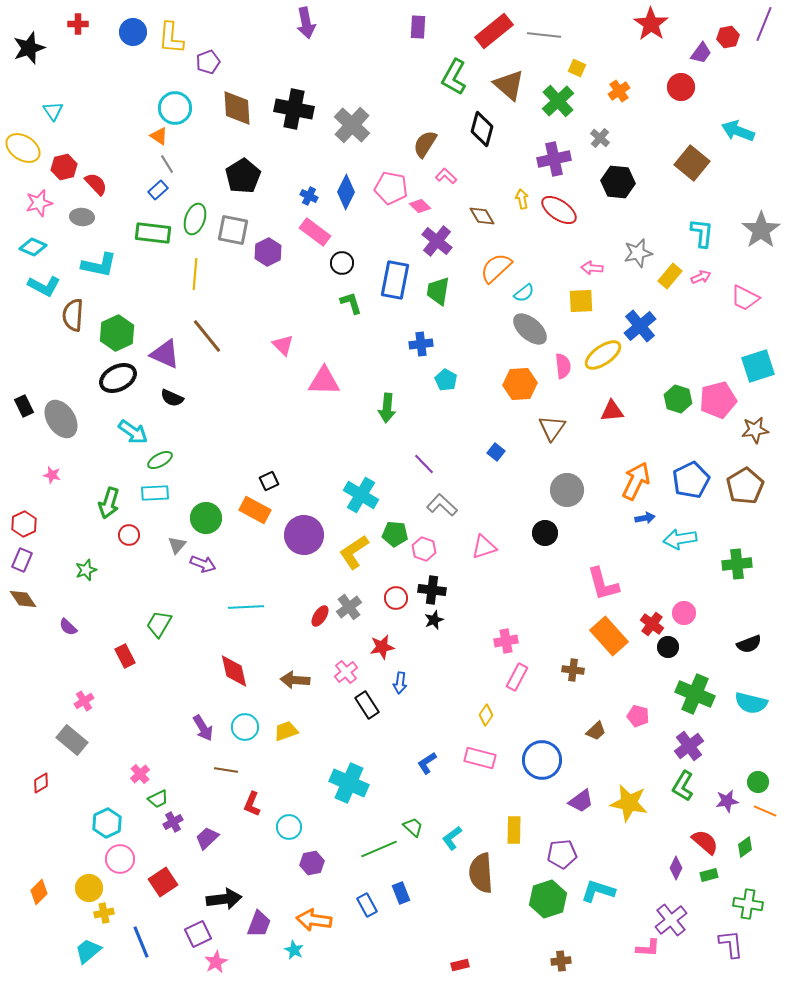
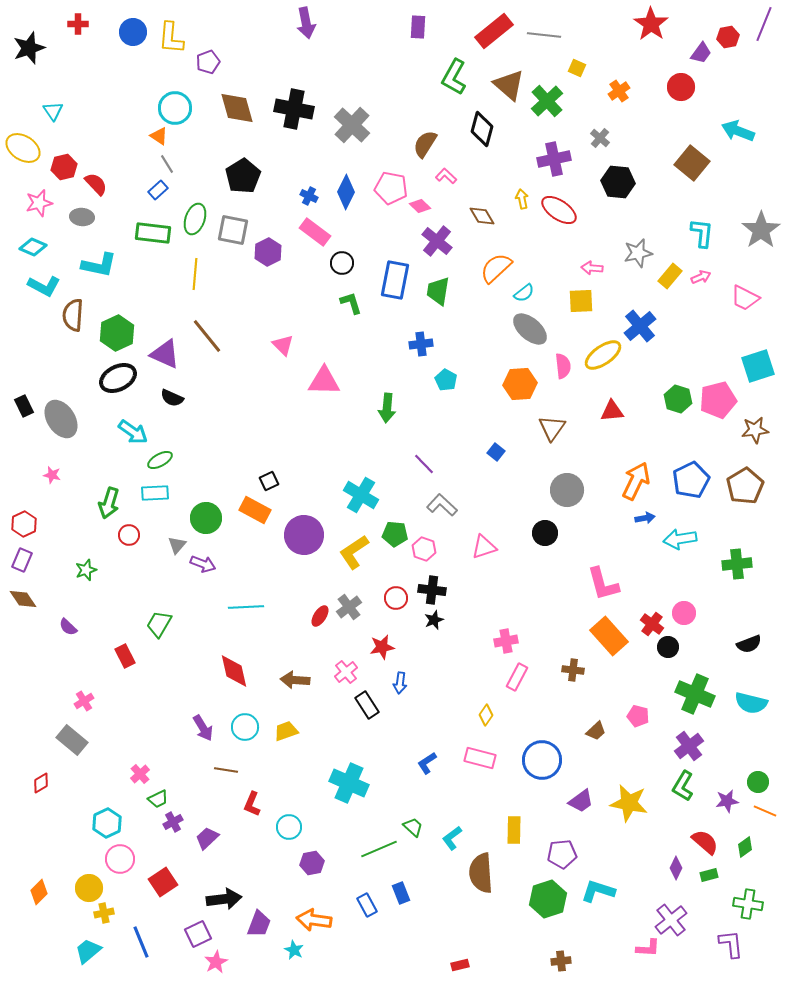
green cross at (558, 101): moved 11 px left
brown diamond at (237, 108): rotated 12 degrees counterclockwise
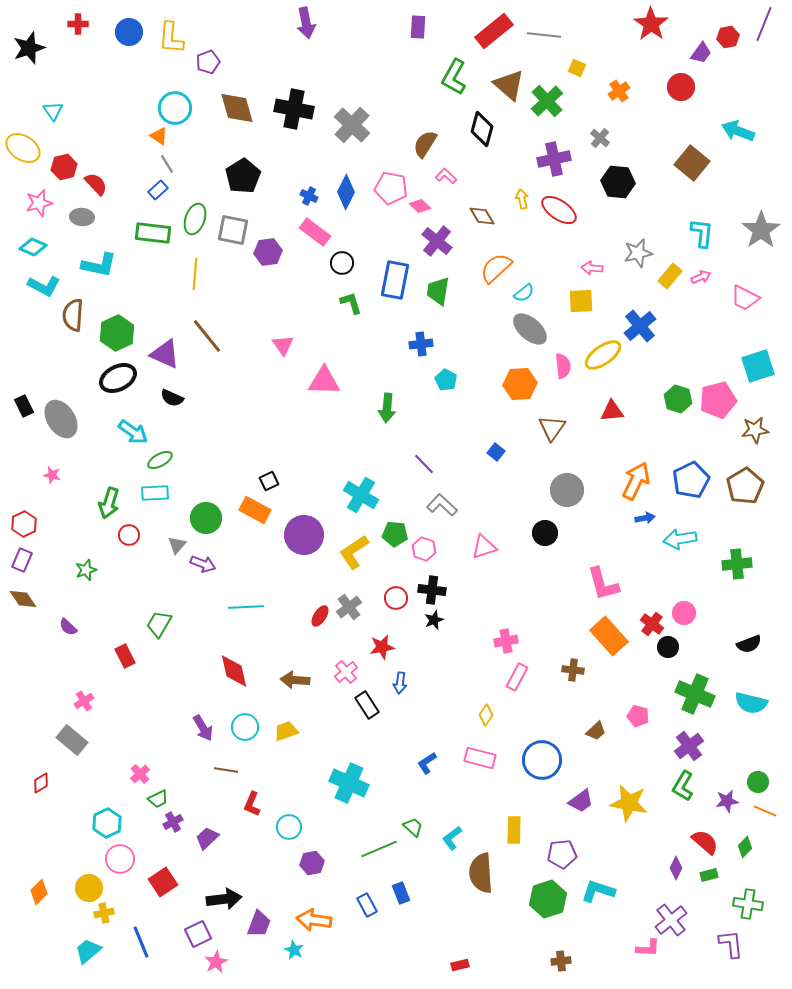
blue circle at (133, 32): moved 4 px left
purple hexagon at (268, 252): rotated 20 degrees clockwise
pink triangle at (283, 345): rotated 10 degrees clockwise
green diamond at (745, 847): rotated 10 degrees counterclockwise
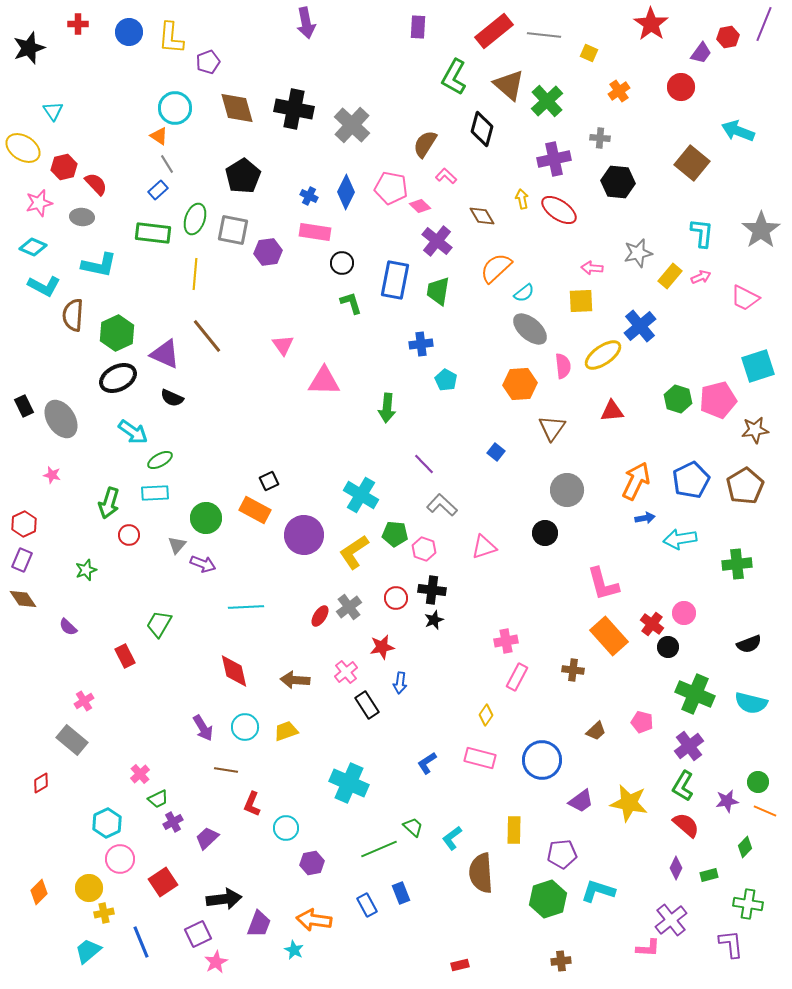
yellow square at (577, 68): moved 12 px right, 15 px up
gray cross at (600, 138): rotated 36 degrees counterclockwise
pink rectangle at (315, 232): rotated 28 degrees counterclockwise
pink pentagon at (638, 716): moved 4 px right, 6 px down
cyan circle at (289, 827): moved 3 px left, 1 px down
red semicircle at (705, 842): moved 19 px left, 17 px up
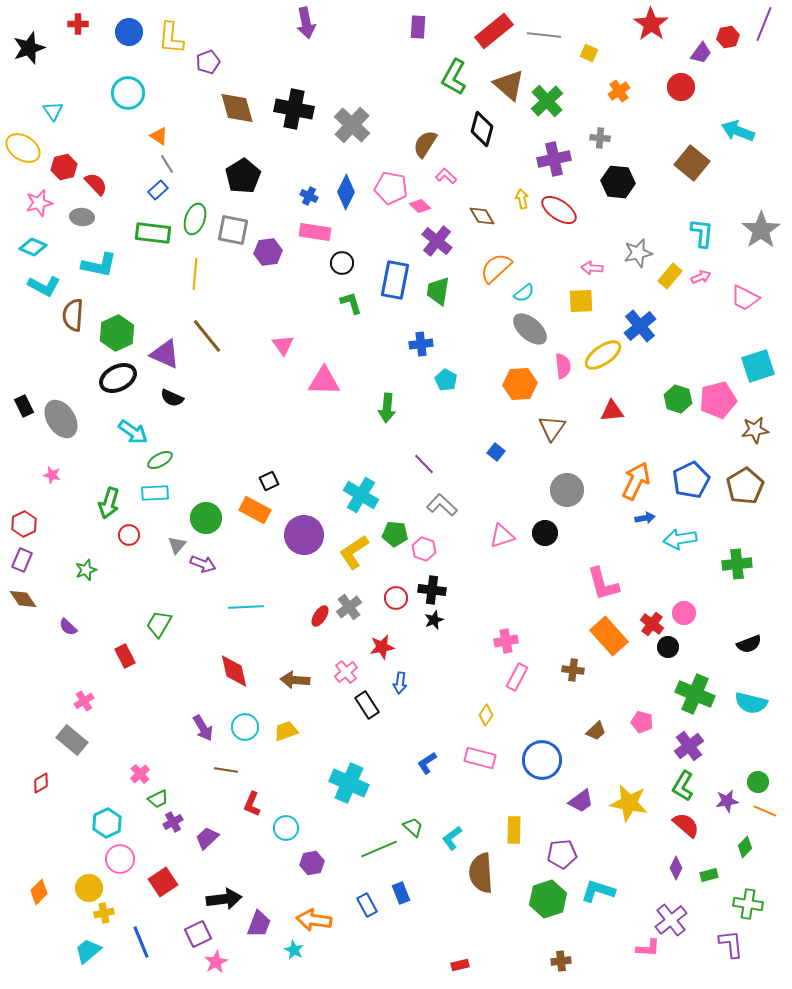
cyan circle at (175, 108): moved 47 px left, 15 px up
pink triangle at (484, 547): moved 18 px right, 11 px up
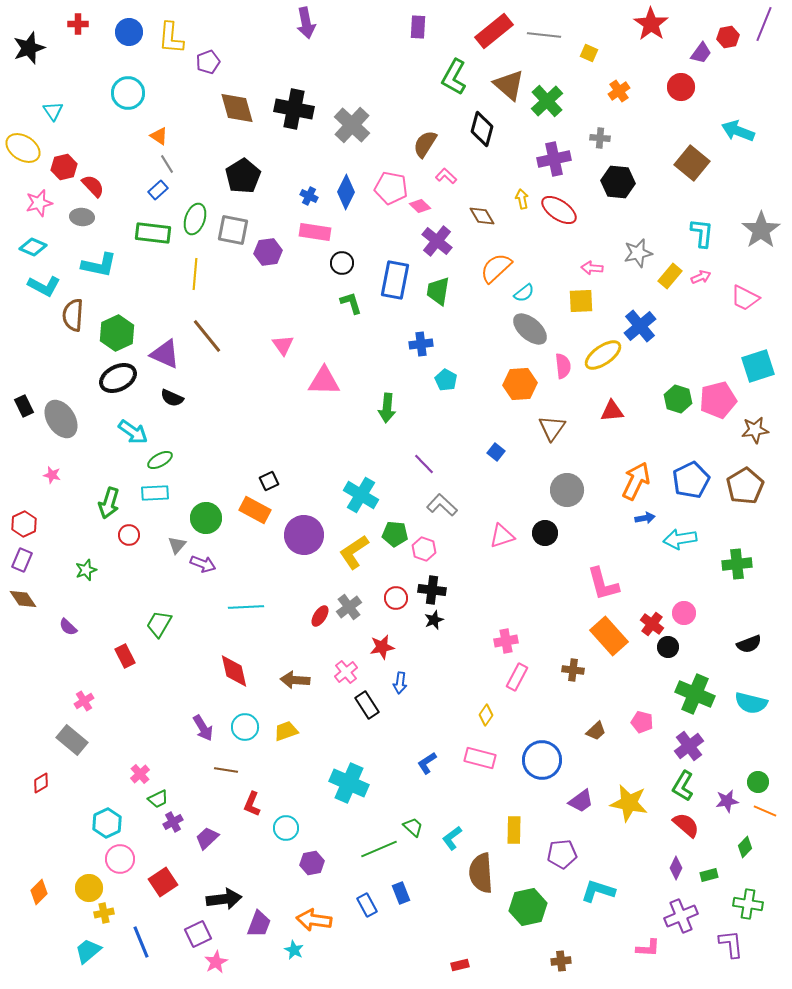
red semicircle at (96, 184): moved 3 px left, 2 px down
green hexagon at (548, 899): moved 20 px left, 8 px down; rotated 6 degrees clockwise
purple cross at (671, 920): moved 10 px right, 4 px up; rotated 16 degrees clockwise
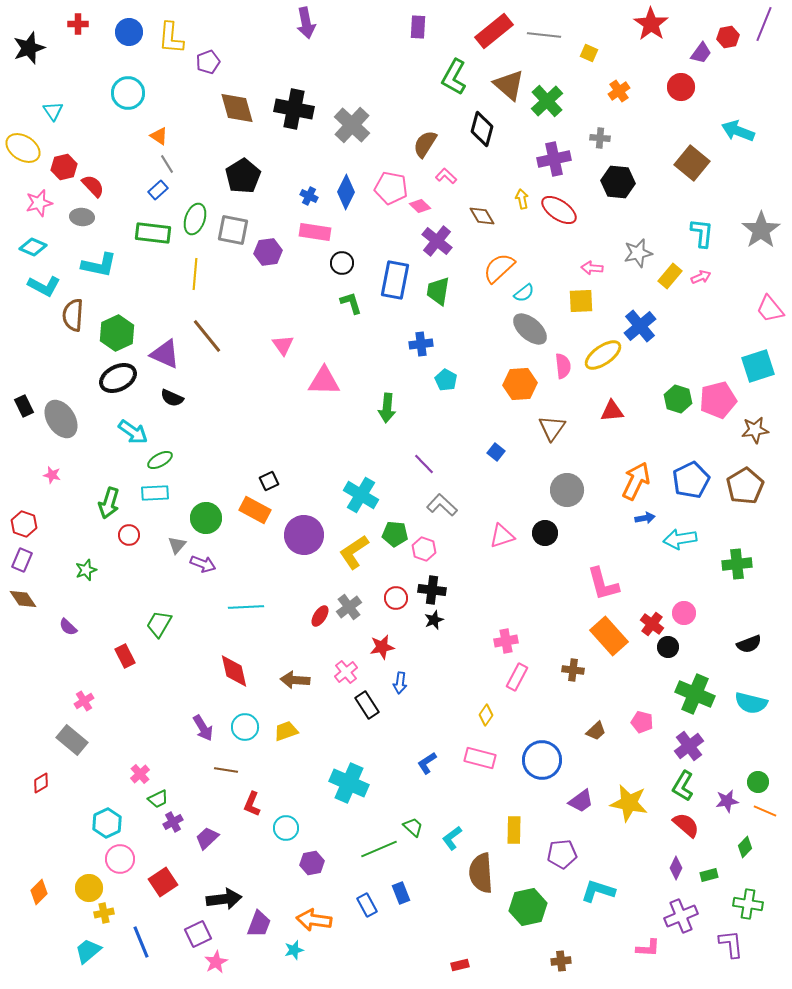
orange semicircle at (496, 268): moved 3 px right
pink trapezoid at (745, 298): moved 25 px right, 11 px down; rotated 24 degrees clockwise
red hexagon at (24, 524): rotated 15 degrees counterclockwise
cyan star at (294, 950): rotated 30 degrees clockwise
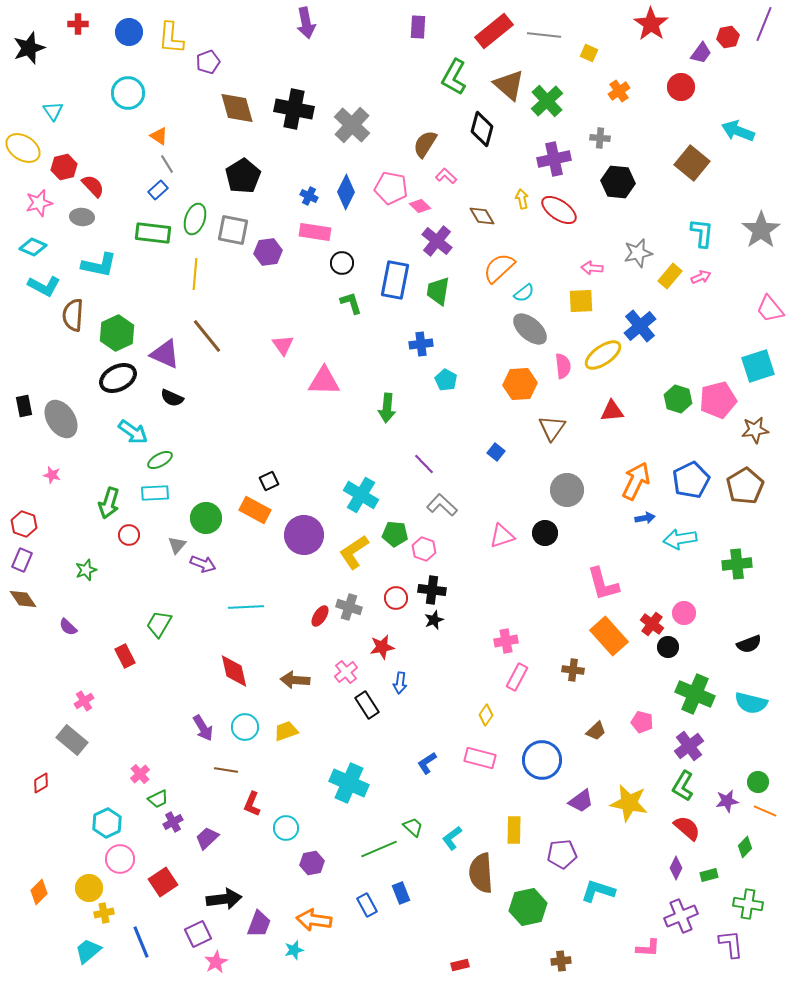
black rectangle at (24, 406): rotated 15 degrees clockwise
gray cross at (349, 607): rotated 35 degrees counterclockwise
red semicircle at (686, 825): moved 1 px right, 3 px down
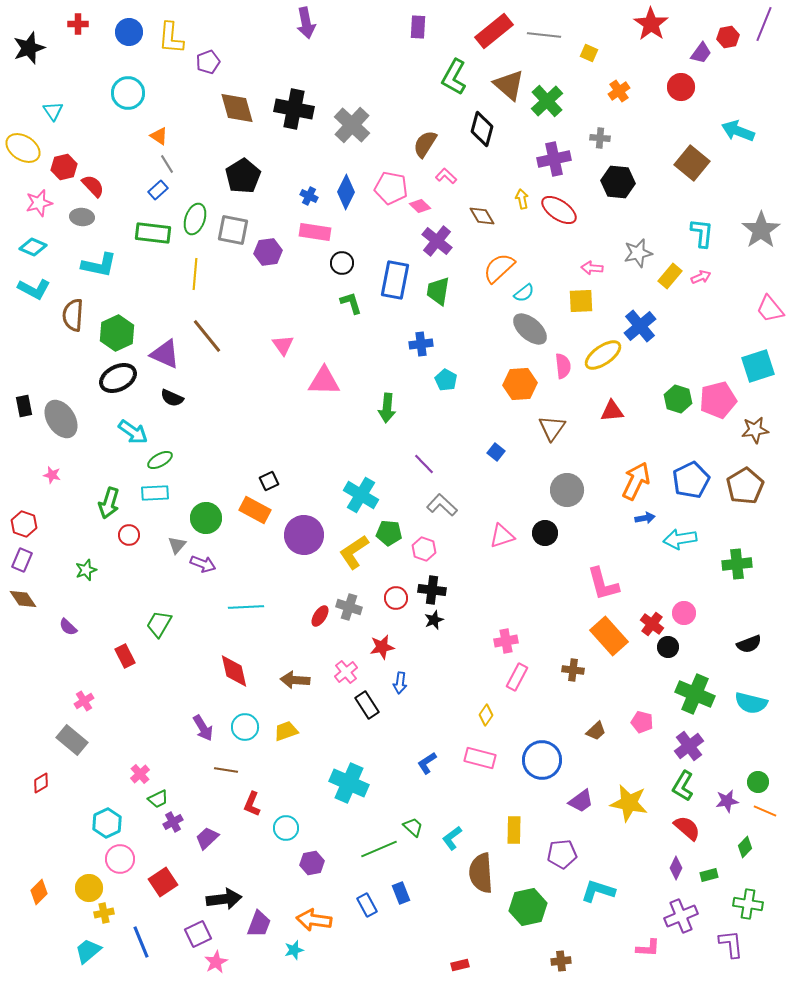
cyan L-shape at (44, 286): moved 10 px left, 3 px down
green pentagon at (395, 534): moved 6 px left, 1 px up
